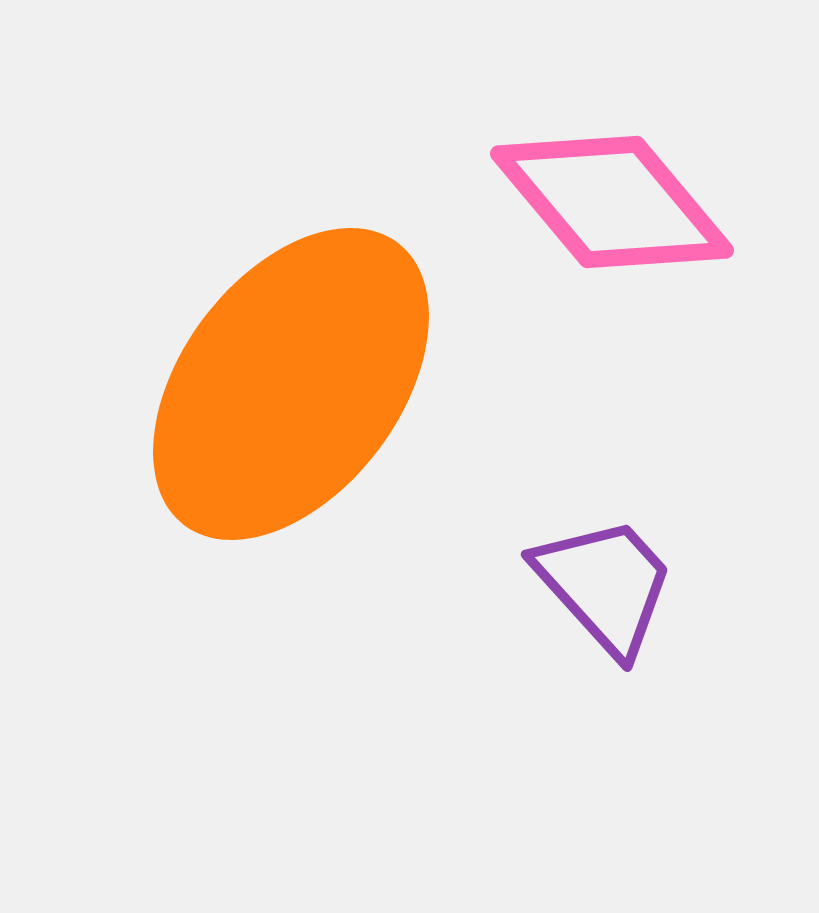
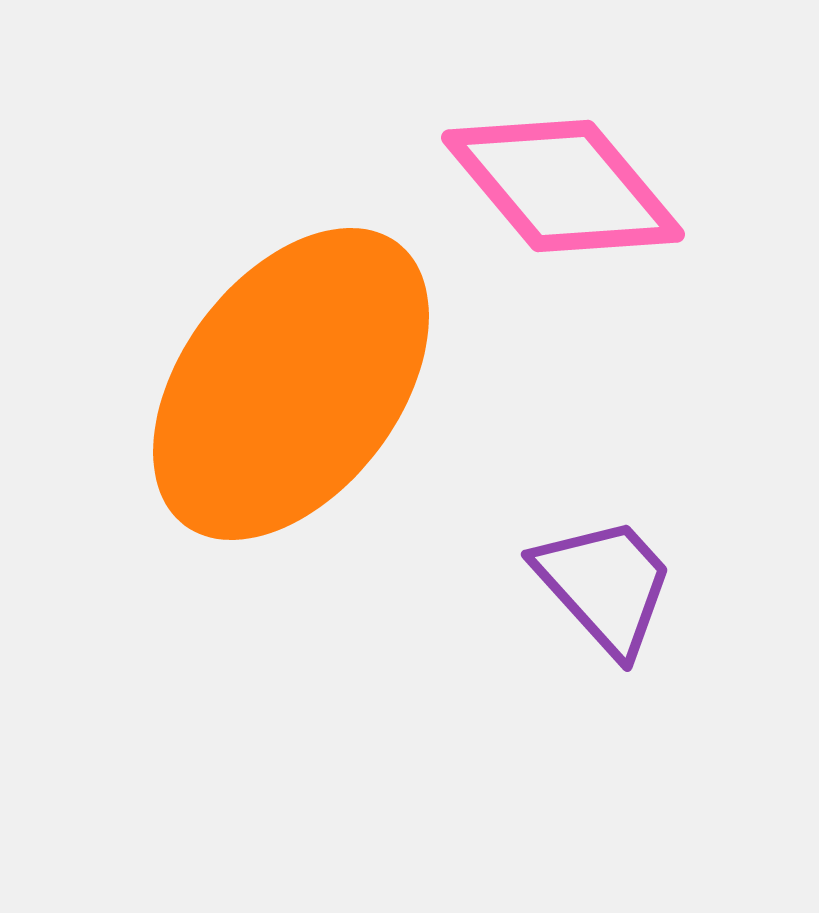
pink diamond: moved 49 px left, 16 px up
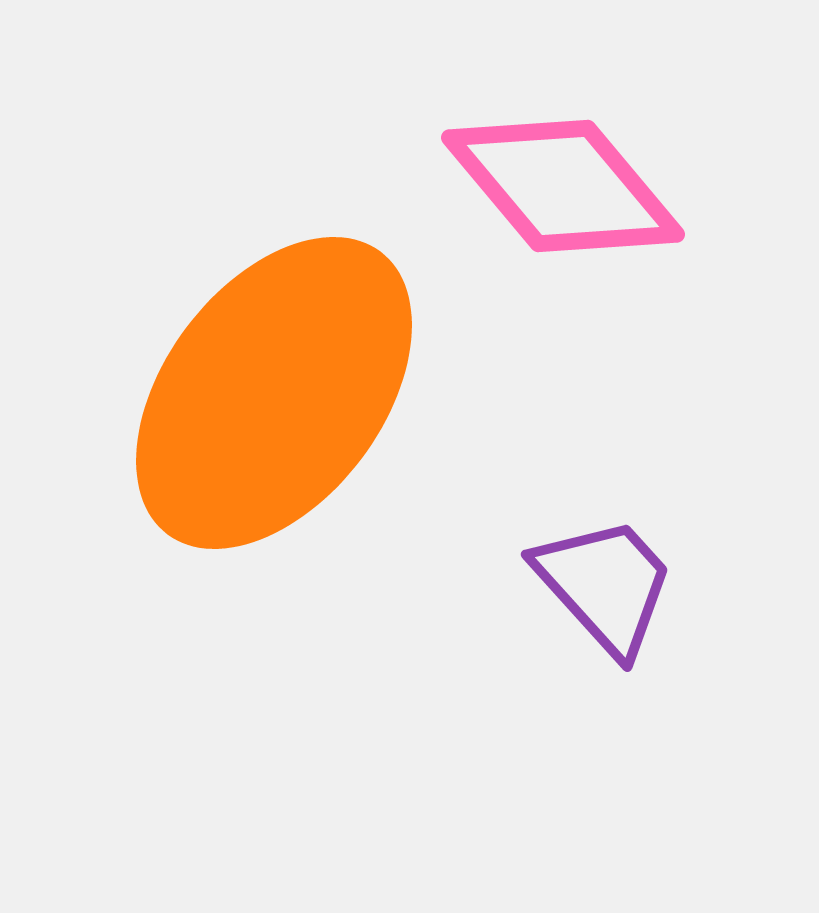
orange ellipse: moved 17 px left, 9 px down
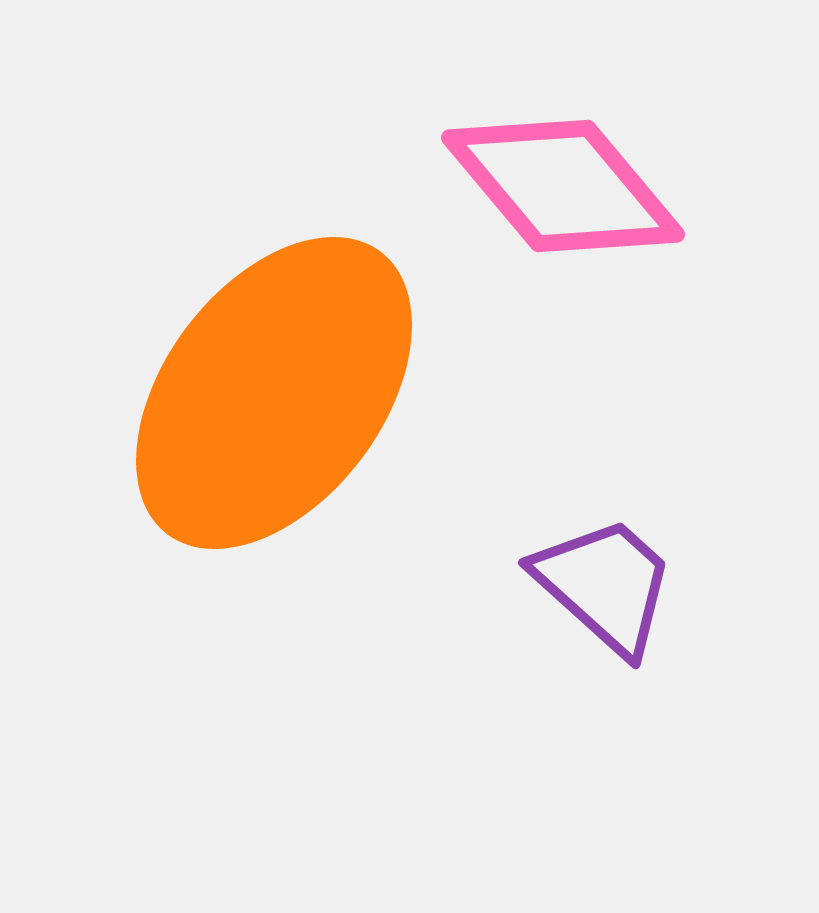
purple trapezoid: rotated 6 degrees counterclockwise
